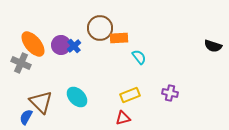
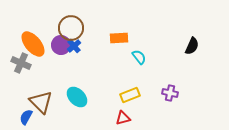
brown circle: moved 29 px left
black semicircle: moved 21 px left; rotated 84 degrees counterclockwise
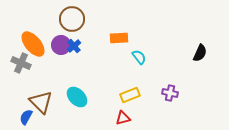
brown circle: moved 1 px right, 9 px up
black semicircle: moved 8 px right, 7 px down
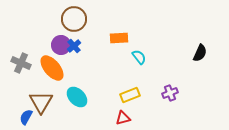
brown circle: moved 2 px right
orange ellipse: moved 19 px right, 24 px down
purple cross: rotated 35 degrees counterclockwise
brown triangle: rotated 15 degrees clockwise
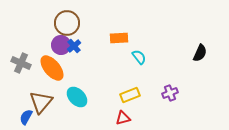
brown circle: moved 7 px left, 4 px down
brown triangle: rotated 10 degrees clockwise
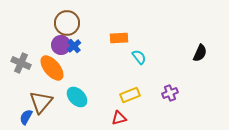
red triangle: moved 4 px left
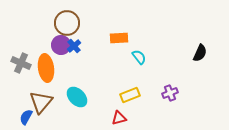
orange ellipse: moved 6 px left; rotated 32 degrees clockwise
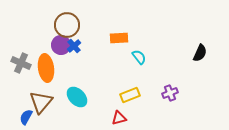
brown circle: moved 2 px down
